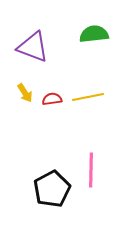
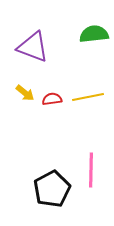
yellow arrow: rotated 18 degrees counterclockwise
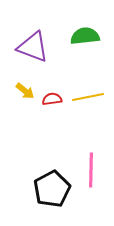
green semicircle: moved 9 px left, 2 px down
yellow arrow: moved 2 px up
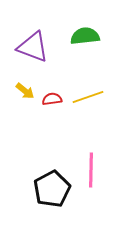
yellow line: rotated 8 degrees counterclockwise
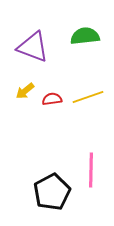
yellow arrow: rotated 102 degrees clockwise
black pentagon: moved 3 px down
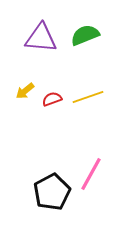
green semicircle: moved 1 px up; rotated 16 degrees counterclockwise
purple triangle: moved 8 px right, 9 px up; rotated 16 degrees counterclockwise
red semicircle: rotated 12 degrees counterclockwise
pink line: moved 4 px down; rotated 28 degrees clockwise
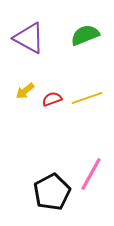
purple triangle: moved 12 px left; rotated 24 degrees clockwise
yellow line: moved 1 px left, 1 px down
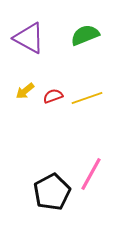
red semicircle: moved 1 px right, 3 px up
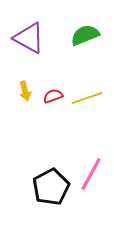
yellow arrow: rotated 66 degrees counterclockwise
black pentagon: moved 1 px left, 5 px up
